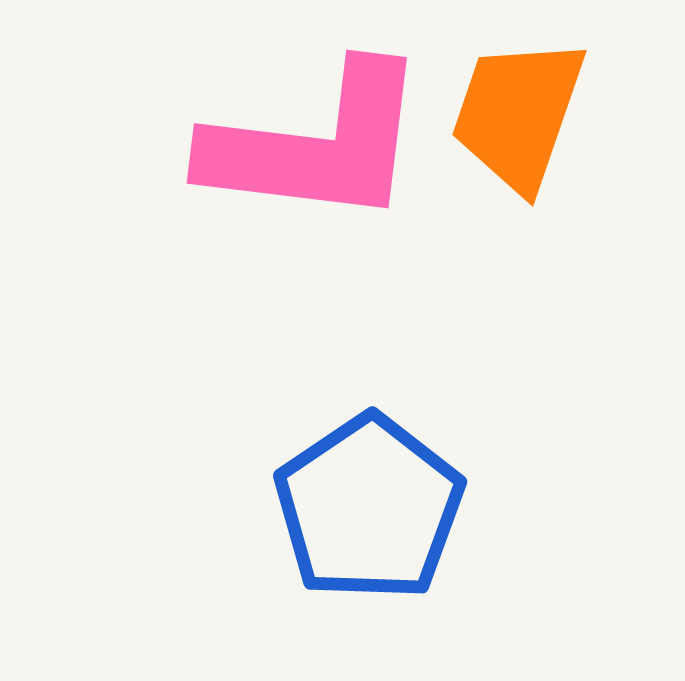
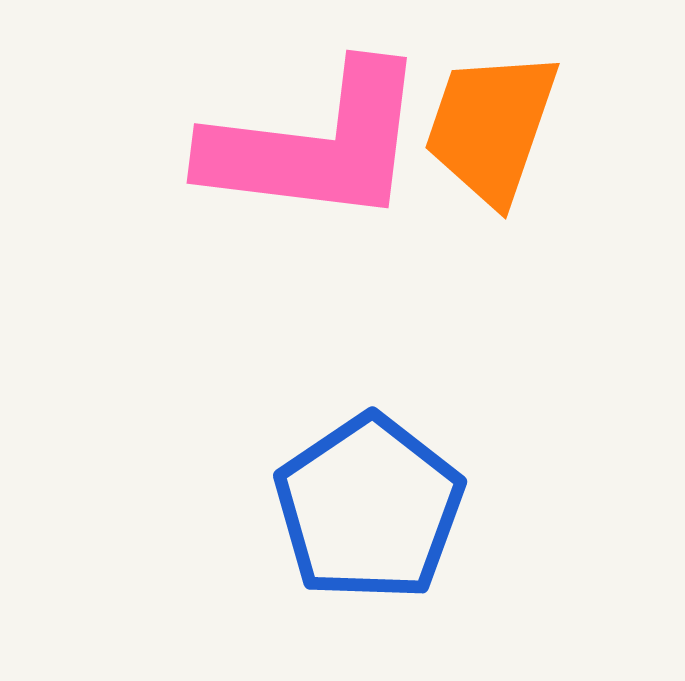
orange trapezoid: moved 27 px left, 13 px down
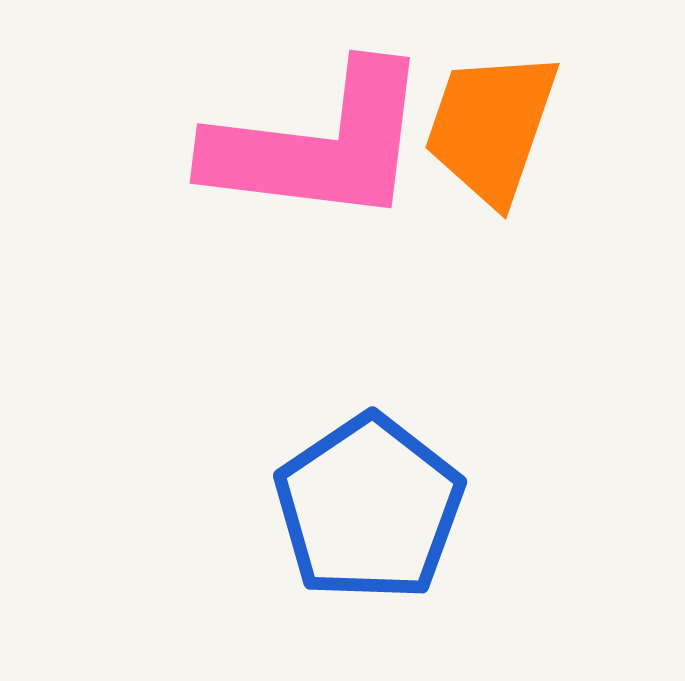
pink L-shape: moved 3 px right
